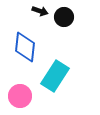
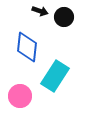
blue diamond: moved 2 px right
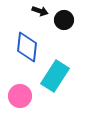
black circle: moved 3 px down
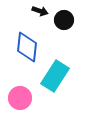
pink circle: moved 2 px down
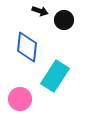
pink circle: moved 1 px down
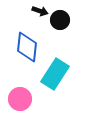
black circle: moved 4 px left
cyan rectangle: moved 2 px up
